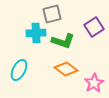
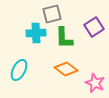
green L-shape: moved 1 px right, 3 px up; rotated 70 degrees clockwise
pink star: moved 1 px right; rotated 18 degrees counterclockwise
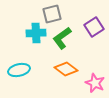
green L-shape: moved 2 px left; rotated 55 degrees clockwise
cyan ellipse: rotated 50 degrees clockwise
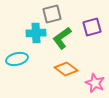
purple square: moved 2 px left; rotated 18 degrees clockwise
cyan ellipse: moved 2 px left, 11 px up
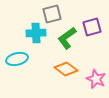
green L-shape: moved 5 px right
pink star: moved 1 px right, 4 px up
